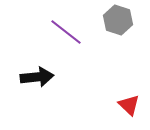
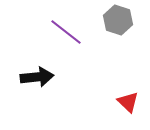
red triangle: moved 1 px left, 3 px up
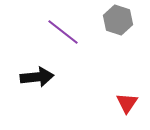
purple line: moved 3 px left
red triangle: moved 1 px left, 1 px down; rotated 20 degrees clockwise
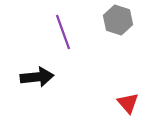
purple line: rotated 32 degrees clockwise
red triangle: moved 1 px right; rotated 15 degrees counterclockwise
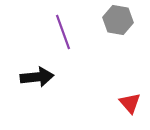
gray hexagon: rotated 8 degrees counterclockwise
red triangle: moved 2 px right
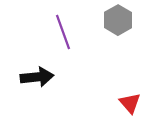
gray hexagon: rotated 20 degrees clockwise
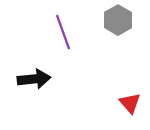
black arrow: moved 3 px left, 2 px down
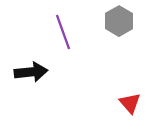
gray hexagon: moved 1 px right, 1 px down
black arrow: moved 3 px left, 7 px up
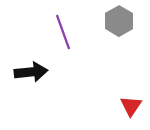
red triangle: moved 1 px right, 3 px down; rotated 15 degrees clockwise
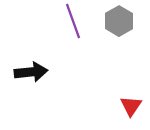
purple line: moved 10 px right, 11 px up
